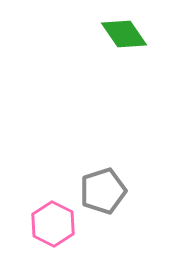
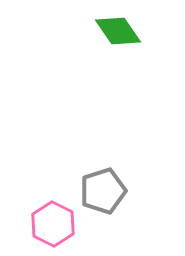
green diamond: moved 6 px left, 3 px up
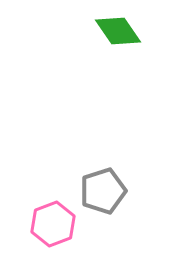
pink hexagon: rotated 12 degrees clockwise
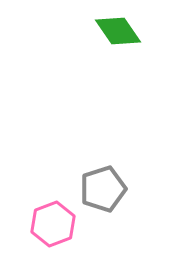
gray pentagon: moved 2 px up
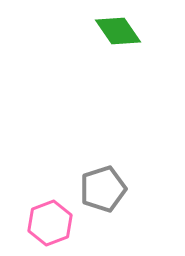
pink hexagon: moved 3 px left, 1 px up
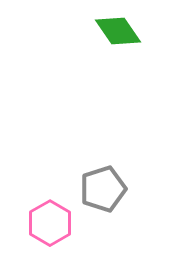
pink hexagon: rotated 9 degrees counterclockwise
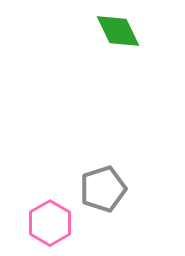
green diamond: rotated 9 degrees clockwise
